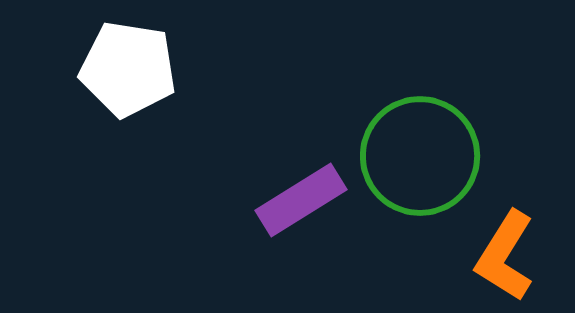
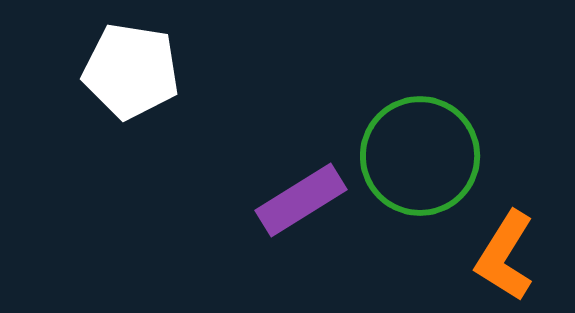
white pentagon: moved 3 px right, 2 px down
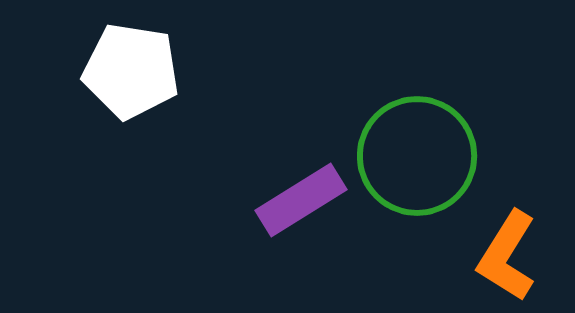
green circle: moved 3 px left
orange L-shape: moved 2 px right
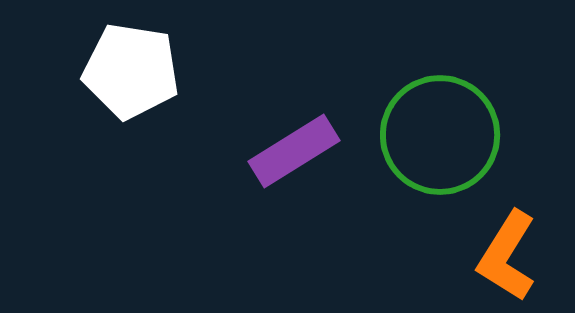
green circle: moved 23 px right, 21 px up
purple rectangle: moved 7 px left, 49 px up
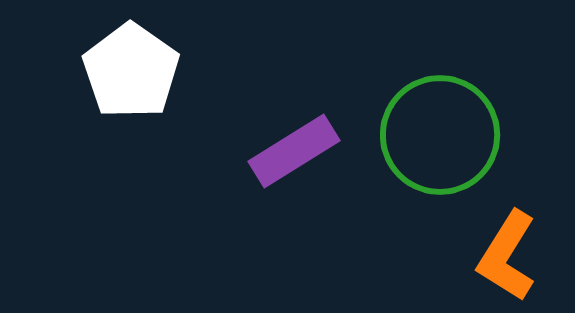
white pentagon: rotated 26 degrees clockwise
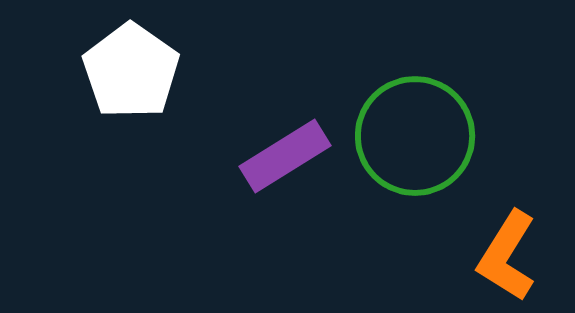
green circle: moved 25 px left, 1 px down
purple rectangle: moved 9 px left, 5 px down
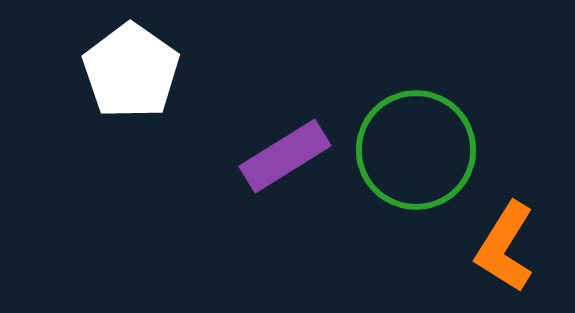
green circle: moved 1 px right, 14 px down
orange L-shape: moved 2 px left, 9 px up
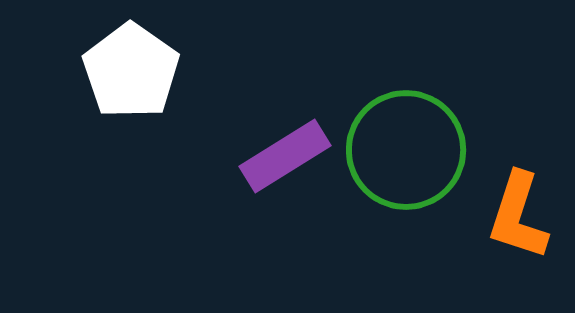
green circle: moved 10 px left
orange L-shape: moved 13 px right, 31 px up; rotated 14 degrees counterclockwise
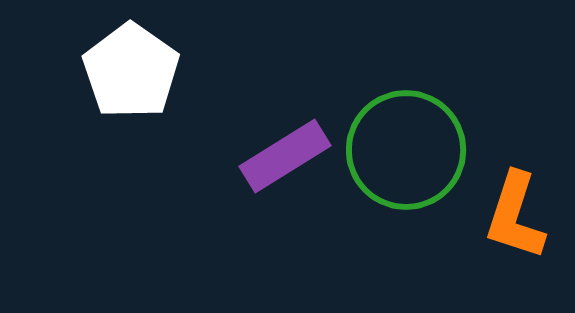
orange L-shape: moved 3 px left
